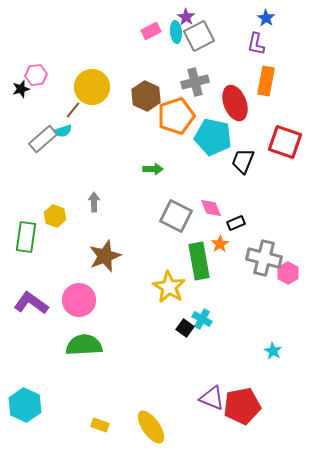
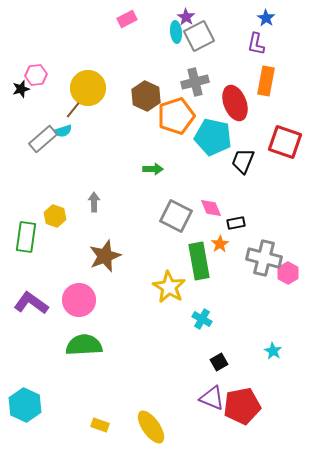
pink rectangle at (151, 31): moved 24 px left, 12 px up
yellow circle at (92, 87): moved 4 px left, 1 px down
black rectangle at (236, 223): rotated 12 degrees clockwise
black square at (185, 328): moved 34 px right, 34 px down; rotated 24 degrees clockwise
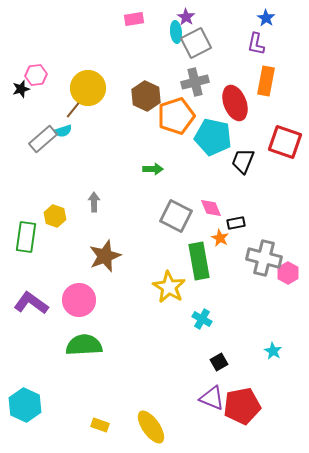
pink rectangle at (127, 19): moved 7 px right; rotated 18 degrees clockwise
gray square at (199, 36): moved 3 px left, 7 px down
orange star at (220, 244): moved 6 px up; rotated 12 degrees counterclockwise
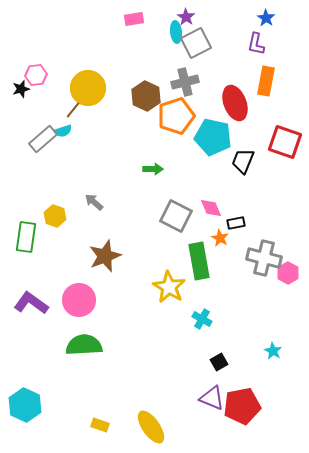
gray cross at (195, 82): moved 10 px left
gray arrow at (94, 202): rotated 48 degrees counterclockwise
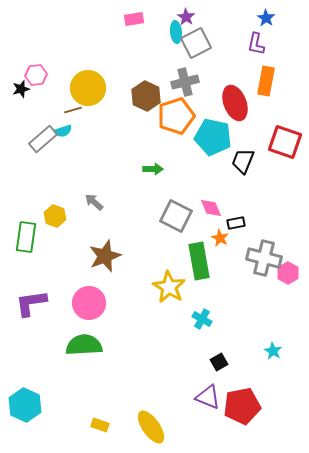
brown line at (73, 110): rotated 36 degrees clockwise
pink circle at (79, 300): moved 10 px right, 3 px down
purple L-shape at (31, 303): rotated 44 degrees counterclockwise
purple triangle at (212, 398): moved 4 px left, 1 px up
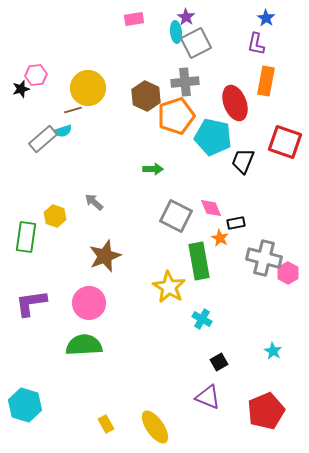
gray cross at (185, 82): rotated 8 degrees clockwise
cyan hexagon at (25, 405): rotated 8 degrees counterclockwise
red pentagon at (242, 406): moved 24 px right, 5 px down; rotated 12 degrees counterclockwise
yellow rectangle at (100, 425): moved 6 px right, 1 px up; rotated 42 degrees clockwise
yellow ellipse at (151, 427): moved 4 px right
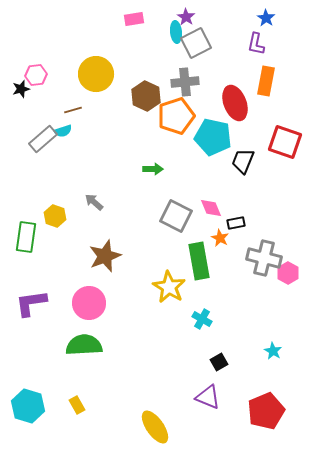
yellow circle at (88, 88): moved 8 px right, 14 px up
cyan hexagon at (25, 405): moved 3 px right, 1 px down
yellow rectangle at (106, 424): moved 29 px left, 19 px up
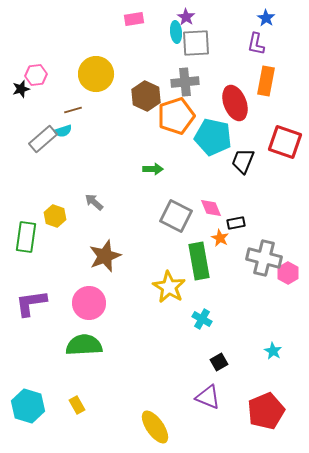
gray square at (196, 43): rotated 24 degrees clockwise
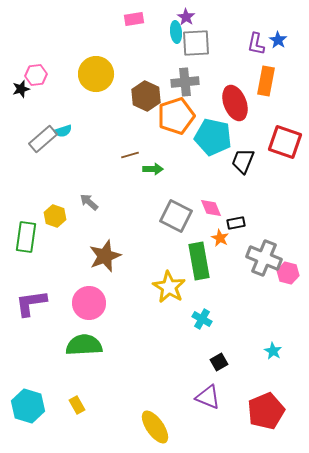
blue star at (266, 18): moved 12 px right, 22 px down
brown line at (73, 110): moved 57 px right, 45 px down
gray arrow at (94, 202): moved 5 px left
gray cross at (264, 258): rotated 8 degrees clockwise
pink hexagon at (288, 273): rotated 15 degrees counterclockwise
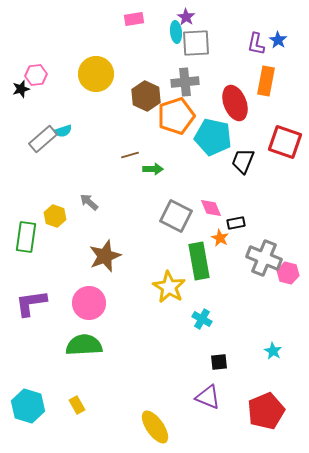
black square at (219, 362): rotated 24 degrees clockwise
